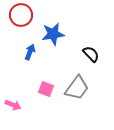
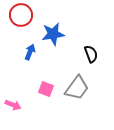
black semicircle: rotated 24 degrees clockwise
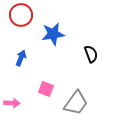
blue arrow: moved 9 px left, 6 px down
gray trapezoid: moved 1 px left, 15 px down
pink arrow: moved 1 px left, 2 px up; rotated 21 degrees counterclockwise
